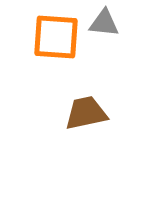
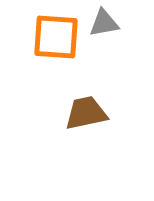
gray triangle: rotated 16 degrees counterclockwise
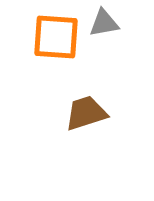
brown trapezoid: rotated 6 degrees counterclockwise
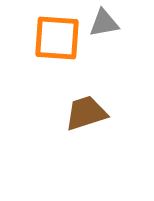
orange square: moved 1 px right, 1 px down
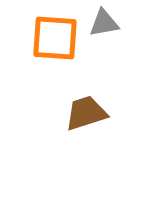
orange square: moved 2 px left
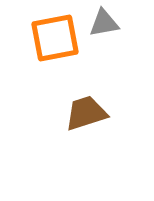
orange square: rotated 15 degrees counterclockwise
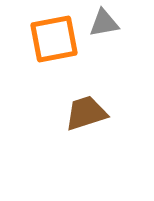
orange square: moved 1 px left, 1 px down
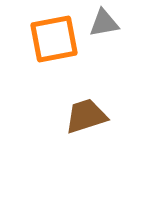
brown trapezoid: moved 3 px down
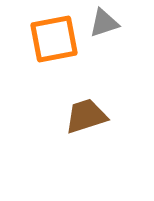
gray triangle: rotated 8 degrees counterclockwise
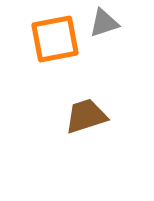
orange square: moved 1 px right
